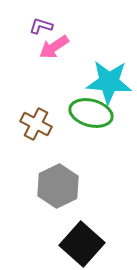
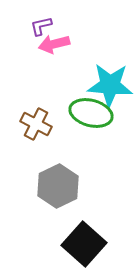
purple L-shape: rotated 30 degrees counterclockwise
pink arrow: moved 3 px up; rotated 20 degrees clockwise
cyan star: moved 1 px right, 3 px down
black square: moved 2 px right
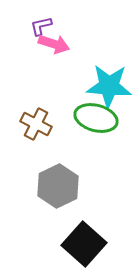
pink arrow: rotated 148 degrees counterclockwise
cyan star: moved 1 px left, 1 px down
green ellipse: moved 5 px right, 5 px down
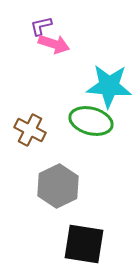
green ellipse: moved 5 px left, 3 px down
brown cross: moved 6 px left, 6 px down
black square: rotated 33 degrees counterclockwise
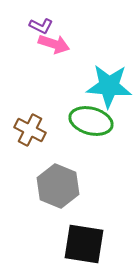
purple L-shape: rotated 140 degrees counterclockwise
gray hexagon: rotated 12 degrees counterclockwise
